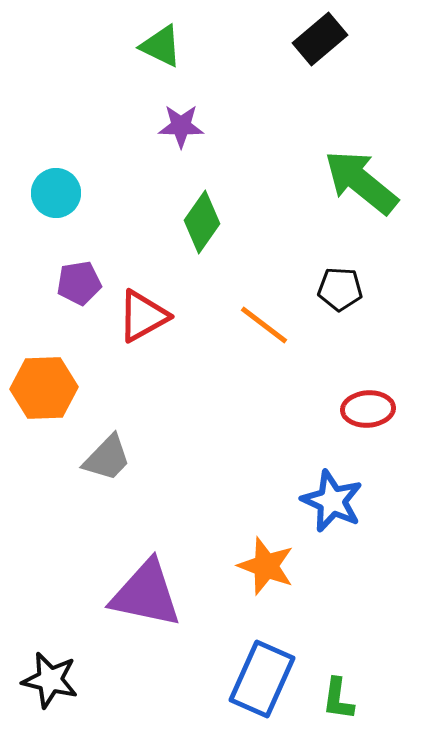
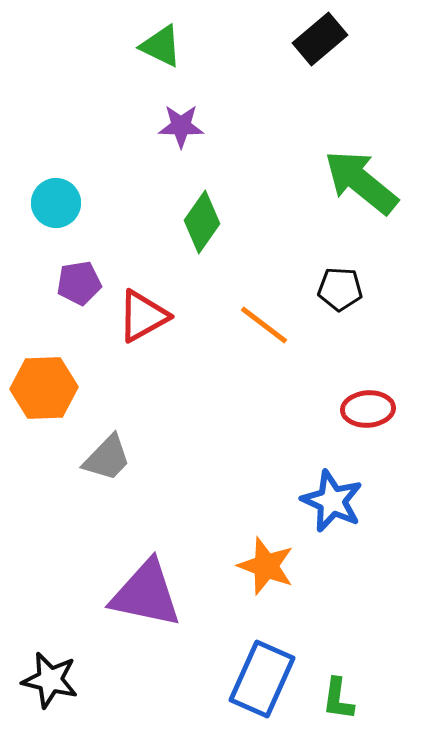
cyan circle: moved 10 px down
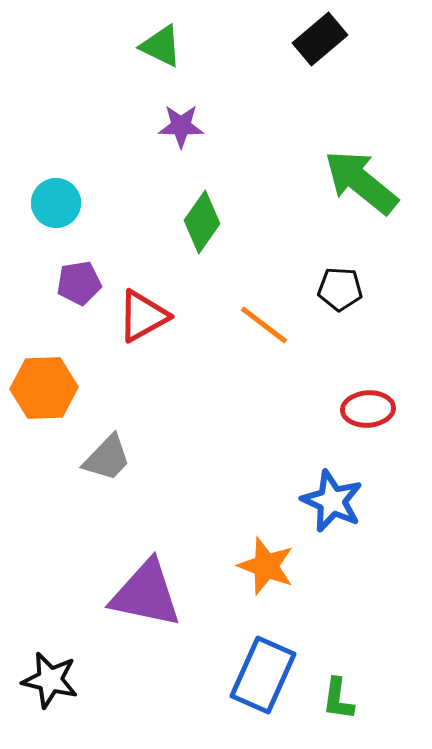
blue rectangle: moved 1 px right, 4 px up
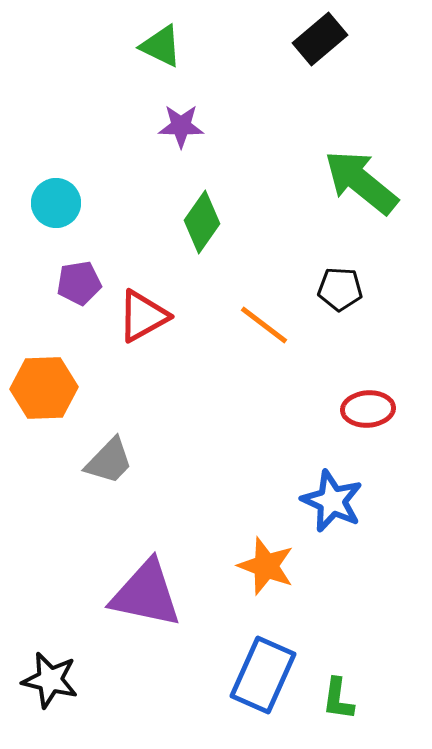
gray trapezoid: moved 2 px right, 3 px down
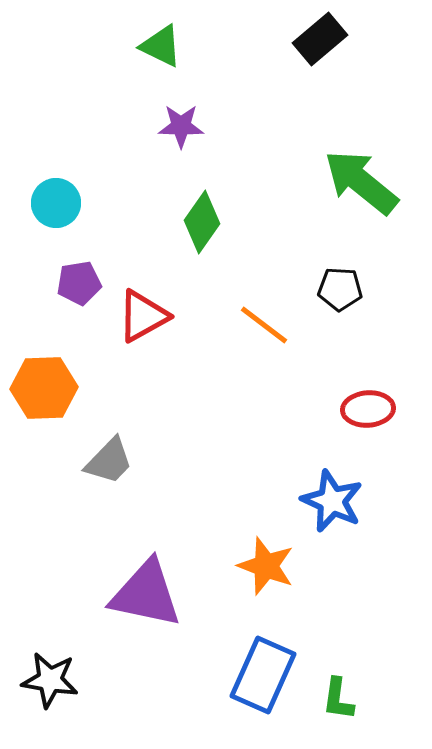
black star: rotated 4 degrees counterclockwise
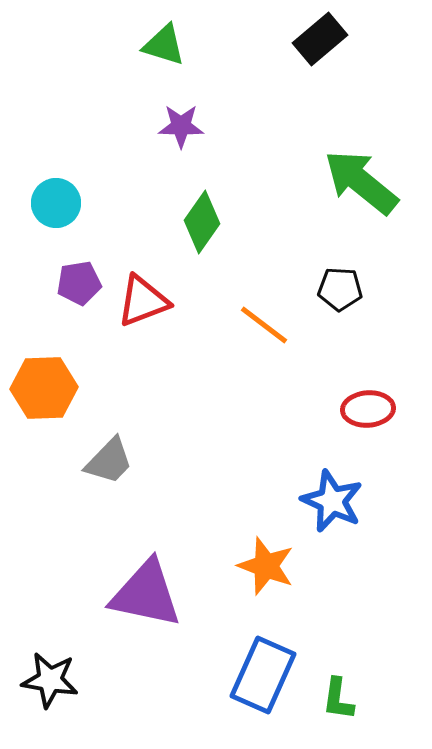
green triangle: moved 3 px right, 1 px up; rotated 9 degrees counterclockwise
red triangle: moved 15 px up; rotated 8 degrees clockwise
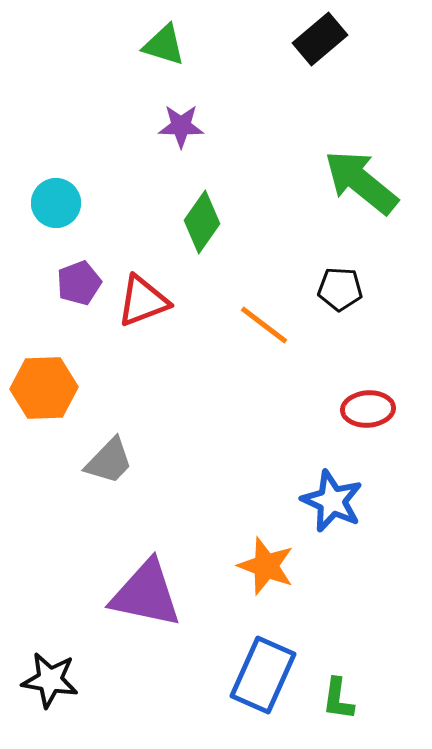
purple pentagon: rotated 12 degrees counterclockwise
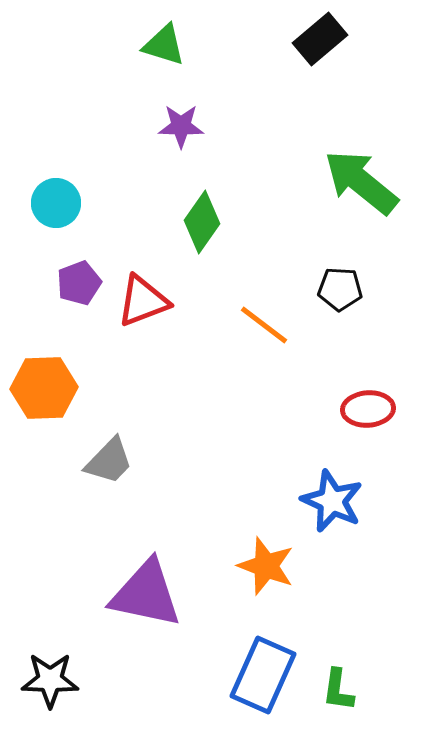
black star: rotated 8 degrees counterclockwise
green L-shape: moved 9 px up
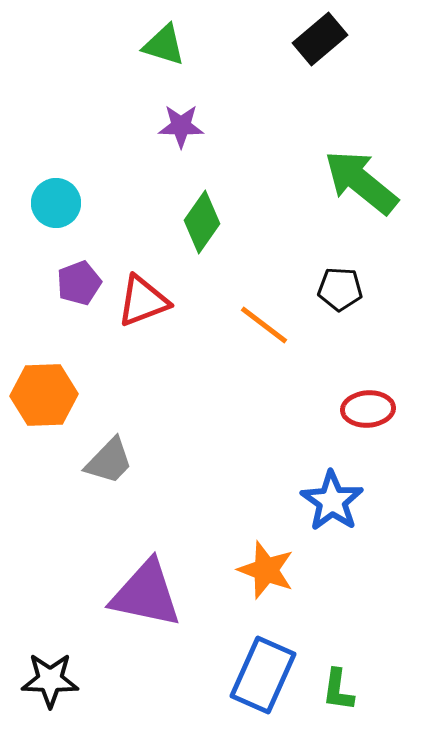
orange hexagon: moved 7 px down
blue star: rotated 10 degrees clockwise
orange star: moved 4 px down
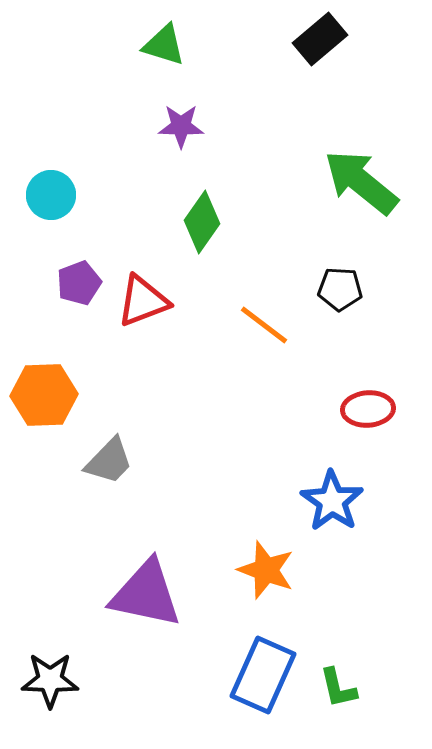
cyan circle: moved 5 px left, 8 px up
green L-shape: moved 2 px up; rotated 21 degrees counterclockwise
